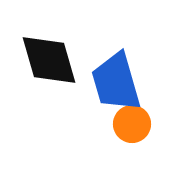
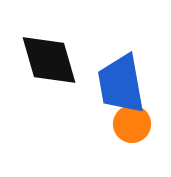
blue trapezoid: moved 5 px right, 2 px down; rotated 6 degrees clockwise
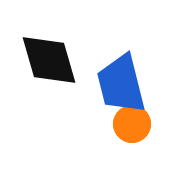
blue trapezoid: rotated 4 degrees counterclockwise
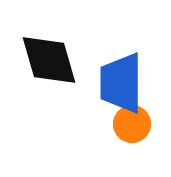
blue trapezoid: moved 1 px up; rotated 14 degrees clockwise
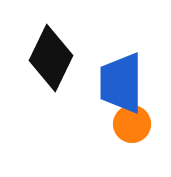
black diamond: moved 2 px right, 2 px up; rotated 42 degrees clockwise
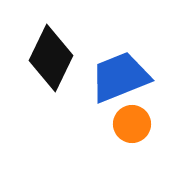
blue trapezoid: moved 1 px left, 6 px up; rotated 68 degrees clockwise
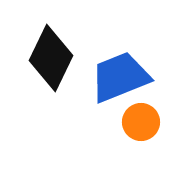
orange circle: moved 9 px right, 2 px up
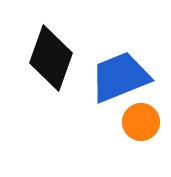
black diamond: rotated 6 degrees counterclockwise
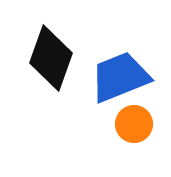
orange circle: moved 7 px left, 2 px down
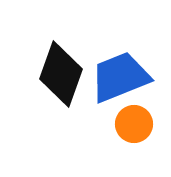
black diamond: moved 10 px right, 16 px down
